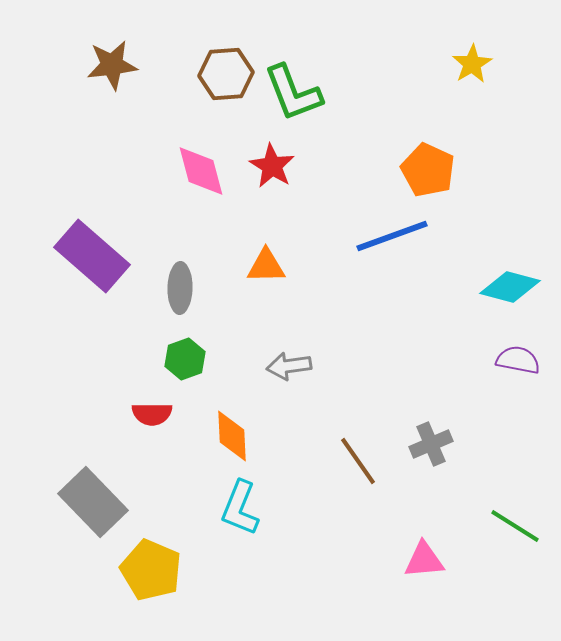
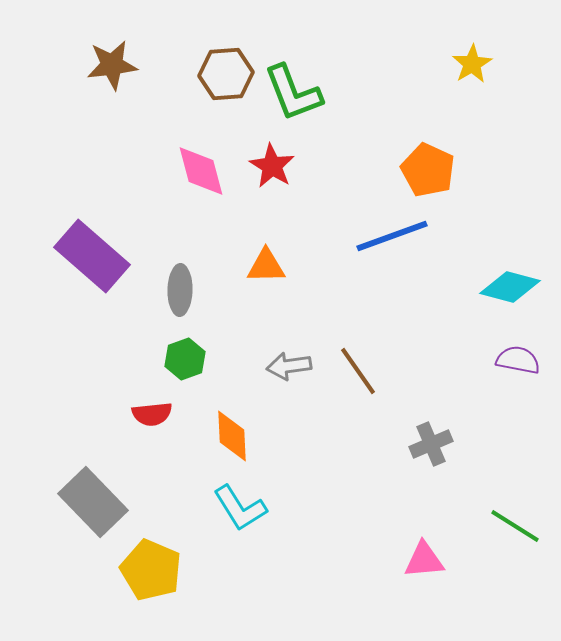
gray ellipse: moved 2 px down
red semicircle: rotated 6 degrees counterclockwise
brown line: moved 90 px up
cyan L-shape: rotated 54 degrees counterclockwise
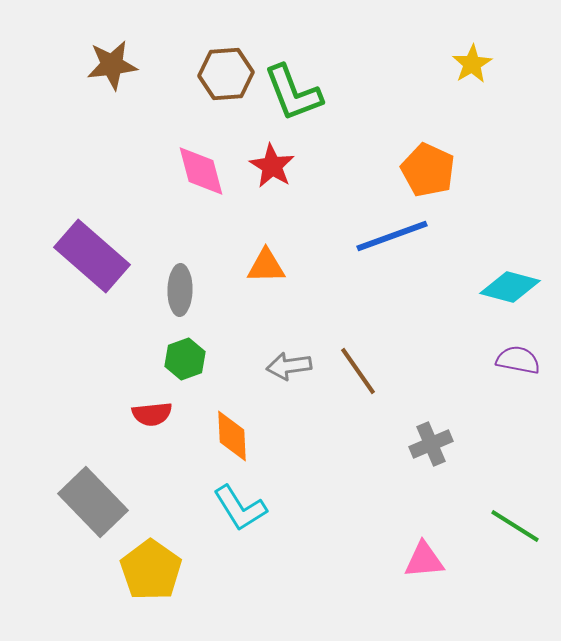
yellow pentagon: rotated 12 degrees clockwise
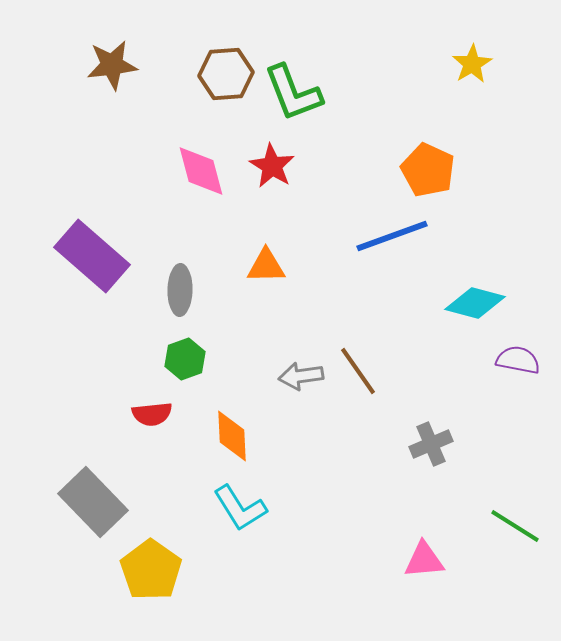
cyan diamond: moved 35 px left, 16 px down
gray arrow: moved 12 px right, 10 px down
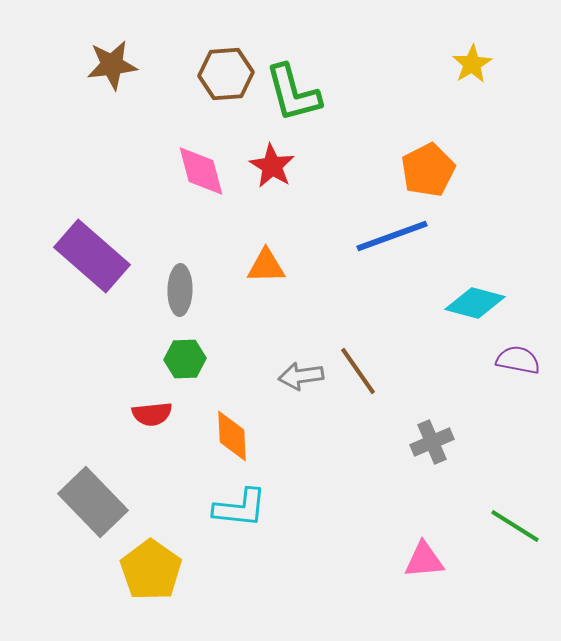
green L-shape: rotated 6 degrees clockwise
orange pentagon: rotated 20 degrees clockwise
green hexagon: rotated 18 degrees clockwise
gray cross: moved 1 px right, 2 px up
cyan L-shape: rotated 52 degrees counterclockwise
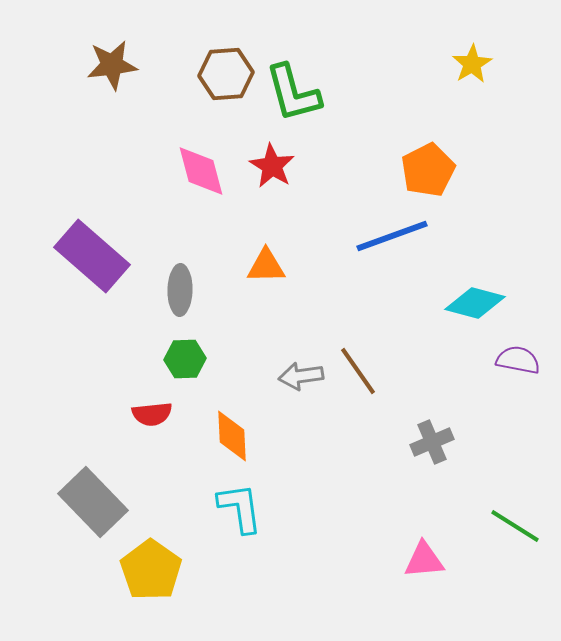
cyan L-shape: rotated 104 degrees counterclockwise
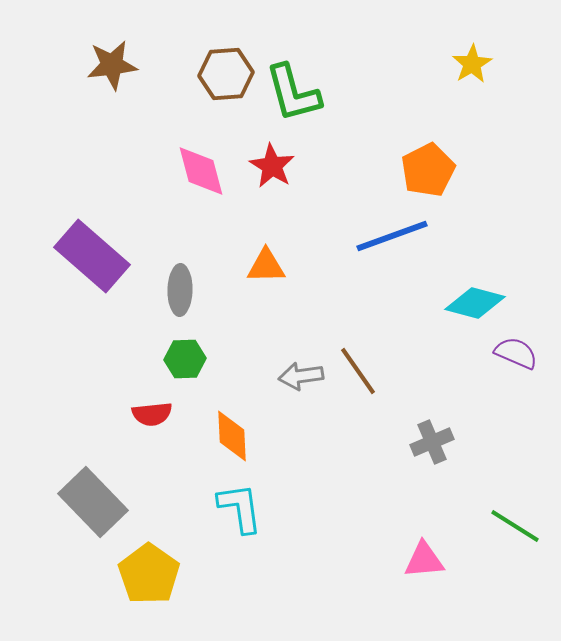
purple semicircle: moved 2 px left, 7 px up; rotated 12 degrees clockwise
yellow pentagon: moved 2 px left, 4 px down
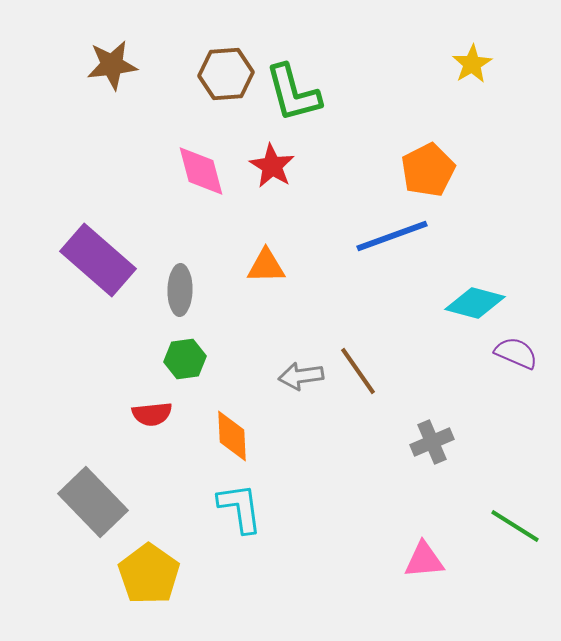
purple rectangle: moved 6 px right, 4 px down
green hexagon: rotated 6 degrees counterclockwise
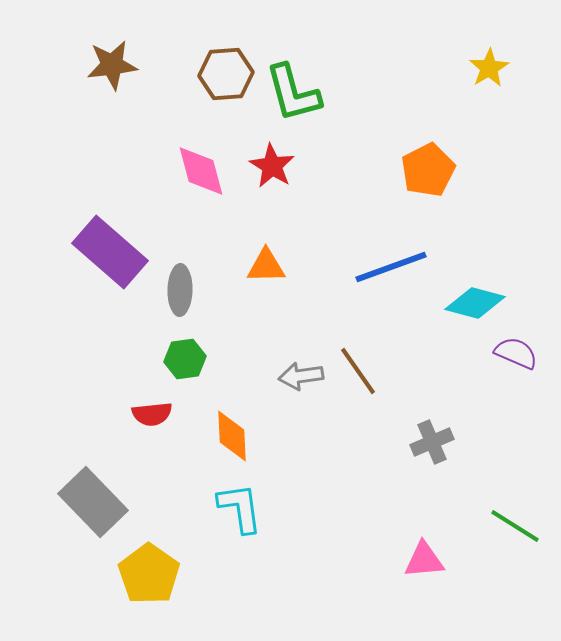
yellow star: moved 17 px right, 4 px down
blue line: moved 1 px left, 31 px down
purple rectangle: moved 12 px right, 8 px up
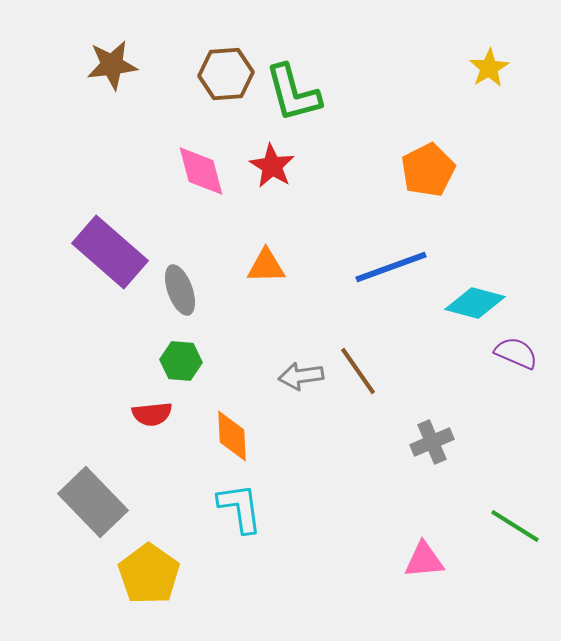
gray ellipse: rotated 21 degrees counterclockwise
green hexagon: moved 4 px left, 2 px down; rotated 12 degrees clockwise
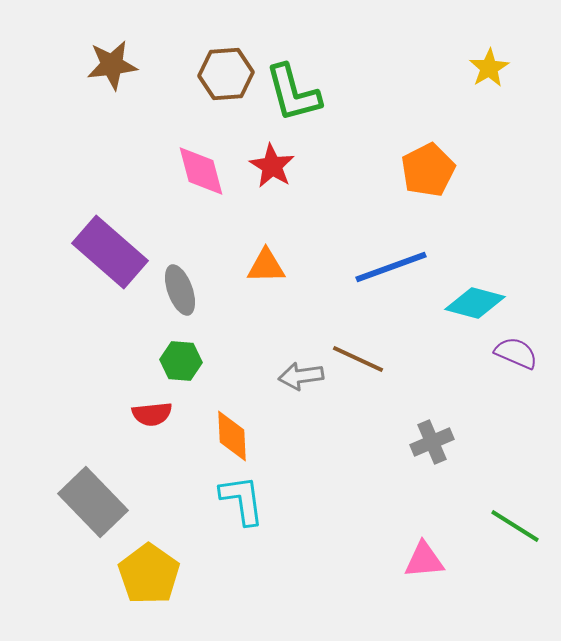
brown line: moved 12 px up; rotated 30 degrees counterclockwise
cyan L-shape: moved 2 px right, 8 px up
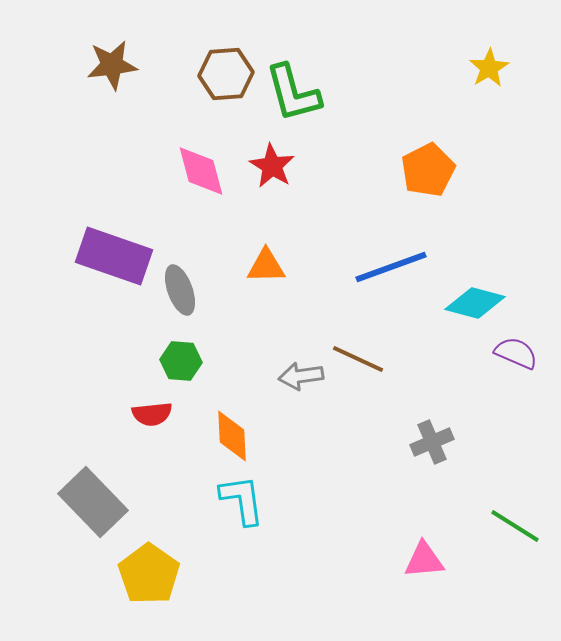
purple rectangle: moved 4 px right, 4 px down; rotated 22 degrees counterclockwise
